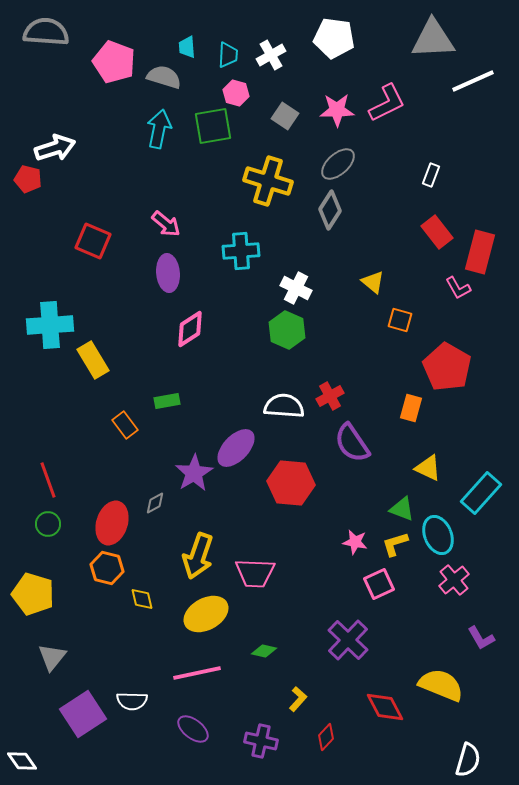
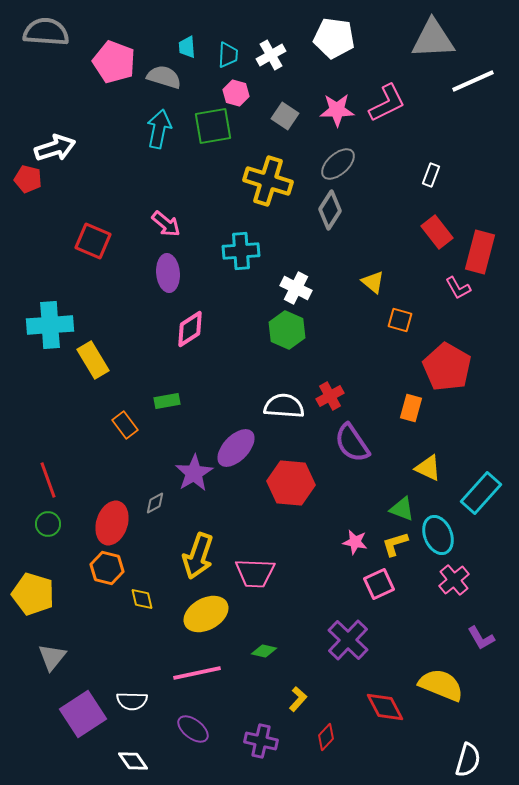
white diamond at (22, 761): moved 111 px right
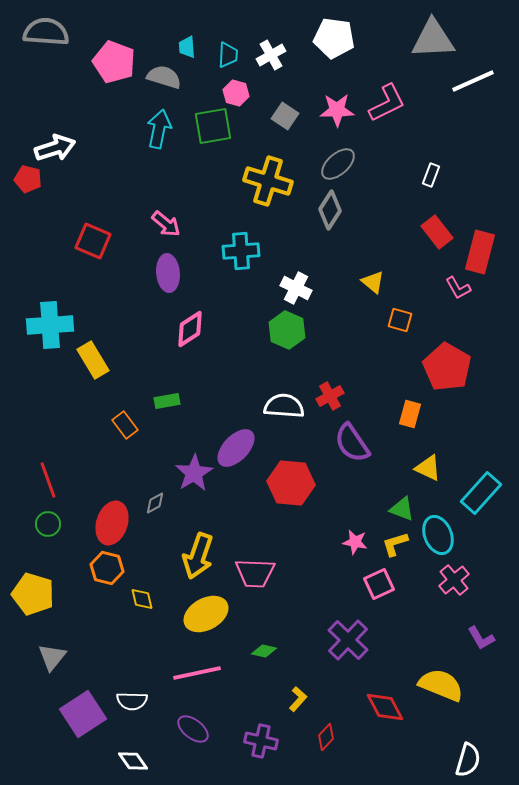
orange rectangle at (411, 408): moved 1 px left, 6 px down
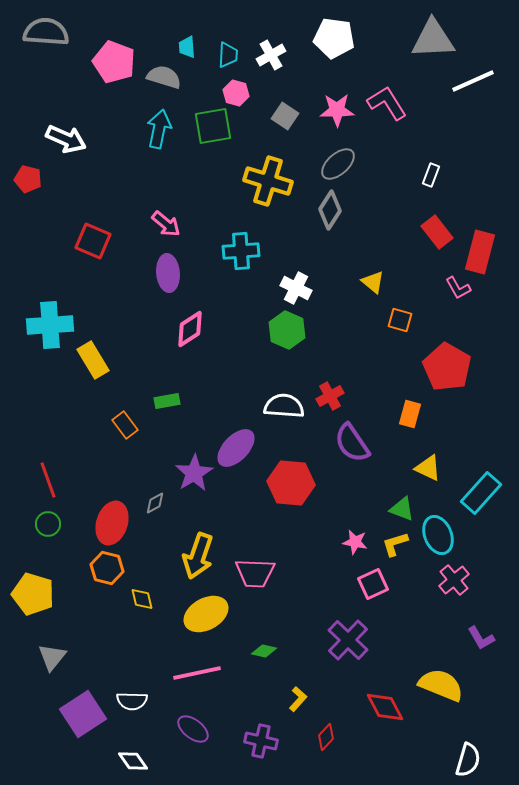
pink L-shape at (387, 103): rotated 96 degrees counterclockwise
white arrow at (55, 148): moved 11 px right, 9 px up; rotated 42 degrees clockwise
pink square at (379, 584): moved 6 px left
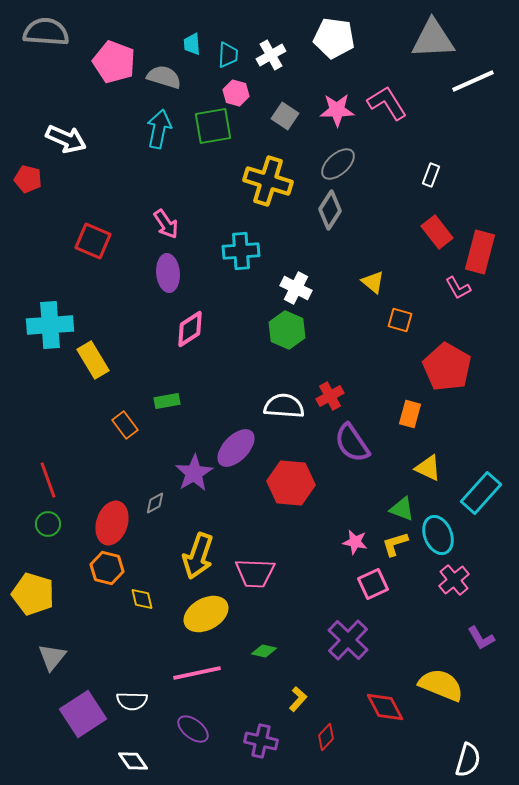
cyan trapezoid at (187, 47): moved 5 px right, 3 px up
pink arrow at (166, 224): rotated 16 degrees clockwise
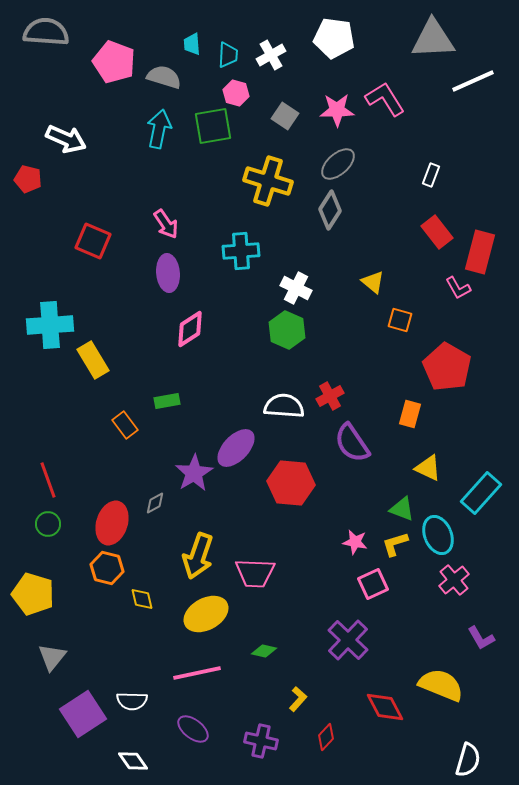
pink L-shape at (387, 103): moved 2 px left, 4 px up
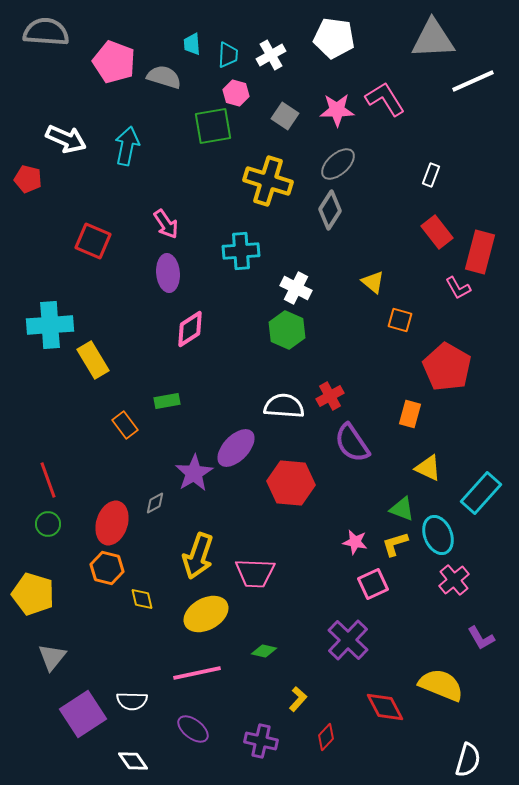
cyan arrow at (159, 129): moved 32 px left, 17 px down
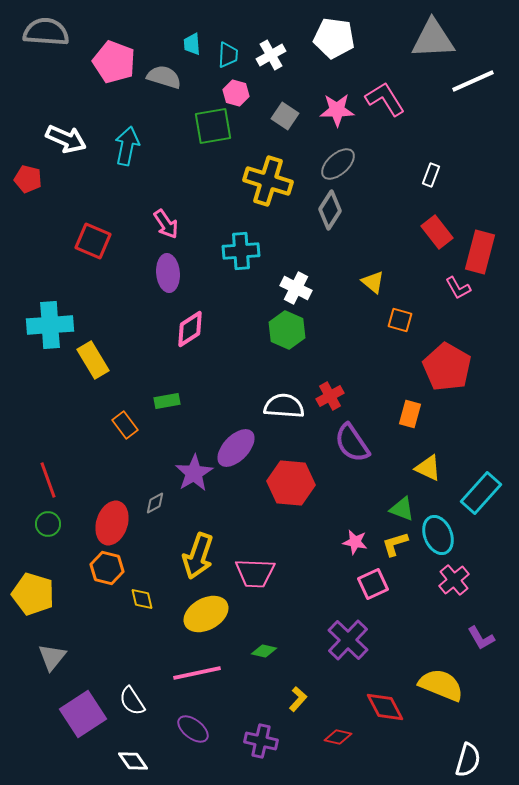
white semicircle at (132, 701): rotated 56 degrees clockwise
red diamond at (326, 737): moved 12 px right; rotated 60 degrees clockwise
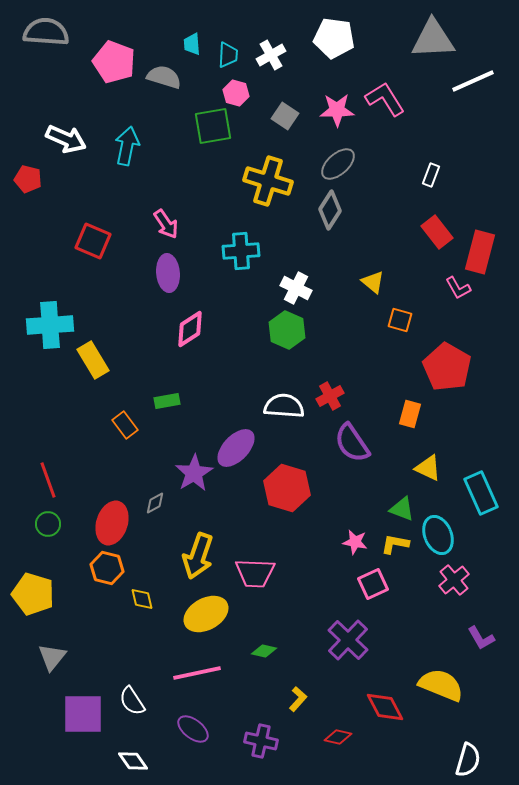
red hexagon at (291, 483): moved 4 px left, 5 px down; rotated 12 degrees clockwise
cyan rectangle at (481, 493): rotated 66 degrees counterclockwise
yellow L-shape at (395, 544): rotated 28 degrees clockwise
purple square at (83, 714): rotated 33 degrees clockwise
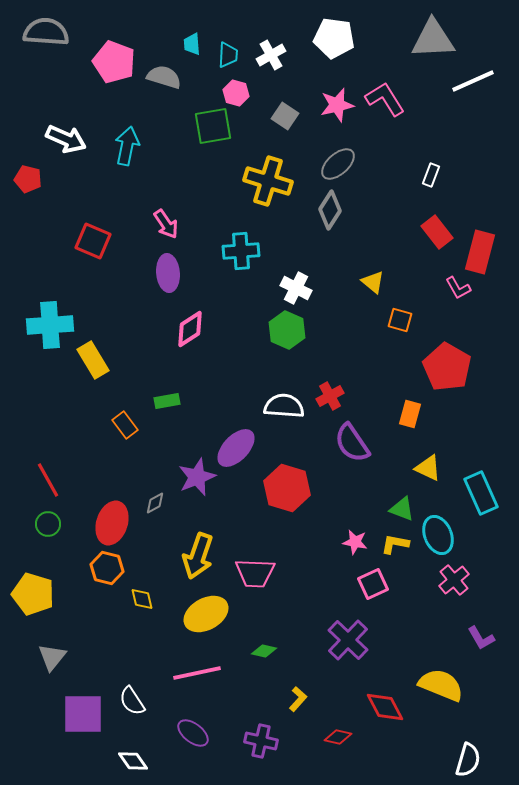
pink star at (337, 110): moved 5 px up; rotated 12 degrees counterclockwise
purple star at (194, 473): moved 3 px right, 4 px down; rotated 9 degrees clockwise
red line at (48, 480): rotated 9 degrees counterclockwise
purple ellipse at (193, 729): moved 4 px down
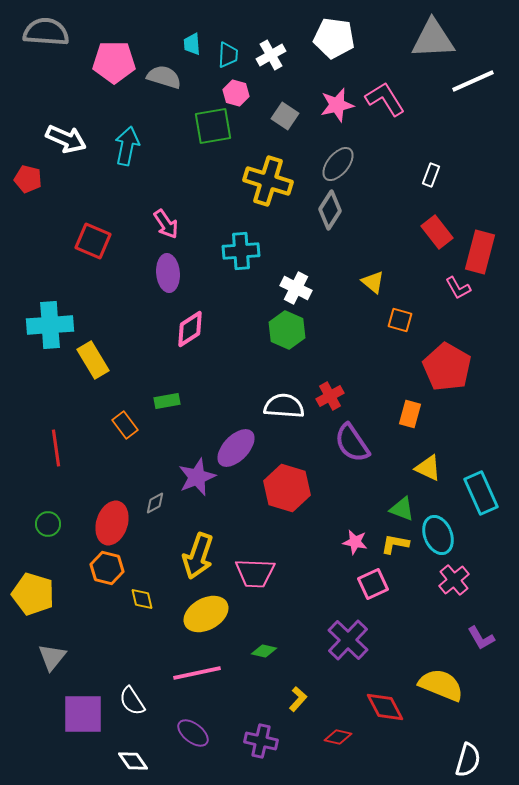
pink pentagon at (114, 62): rotated 21 degrees counterclockwise
gray ellipse at (338, 164): rotated 9 degrees counterclockwise
red line at (48, 480): moved 8 px right, 32 px up; rotated 21 degrees clockwise
